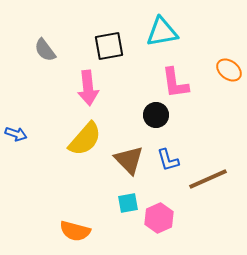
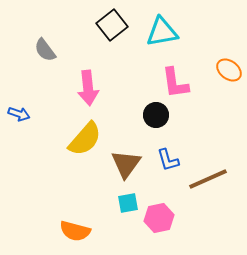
black square: moved 3 px right, 21 px up; rotated 28 degrees counterclockwise
blue arrow: moved 3 px right, 20 px up
brown triangle: moved 3 px left, 4 px down; rotated 20 degrees clockwise
pink hexagon: rotated 12 degrees clockwise
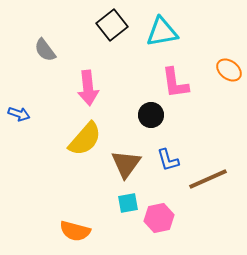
black circle: moved 5 px left
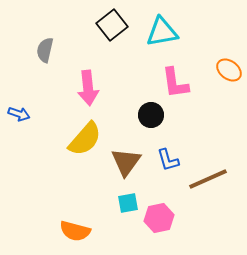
gray semicircle: rotated 50 degrees clockwise
brown triangle: moved 2 px up
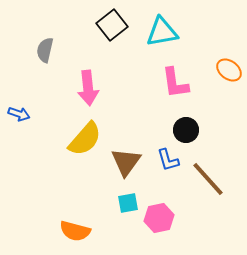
black circle: moved 35 px right, 15 px down
brown line: rotated 72 degrees clockwise
